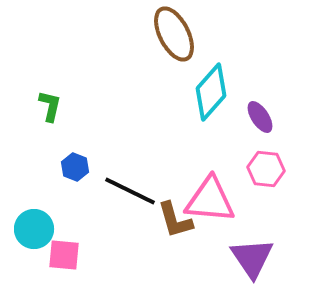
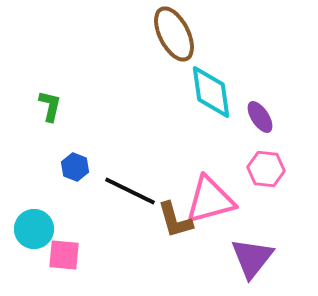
cyan diamond: rotated 50 degrees counterclockwise
pink triangle: rotated 20 degrees counterclockwise
purple triangle: rotated 12 degrees clockwise
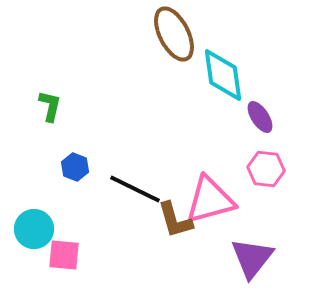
cyan diamond: moved 12 px right, 17 px up
black line: moved 5 px right, 2 px up
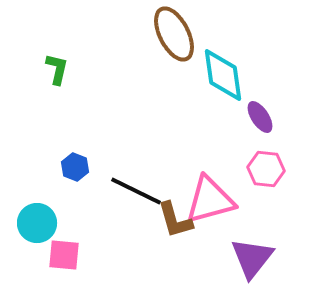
green L-shape: moved 7 px right, 37 px up
black line: moved 1 px right, 2 px down
cyan circle: moved 3 px right, 6 px up
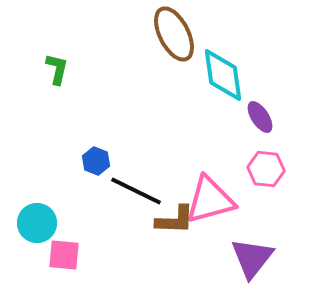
blue hexagon: moved 21 px right, 6 px up
brown L-shape: rotated 72 degrees counterclockwise
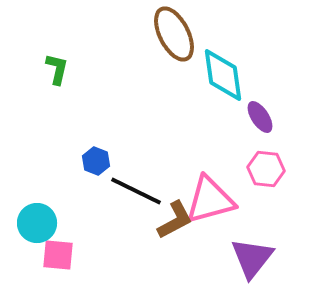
brown L-shape: rotated 30 degrees counterclockwise
pink square: moved 6 px left
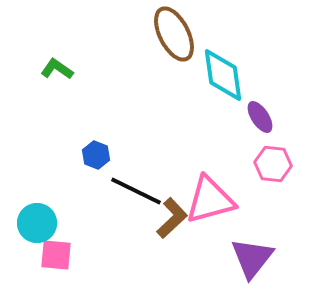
green L-shape: rotated 68 degrees counterclockwise
blue hexagon: moved 6 px up
pink hexagon: moved 7 px right, 5 px up
brown L-shape: moved 3 px left, 2 px up; rotated 15 degrees counterclockwise
pink square: moved 2 px left
